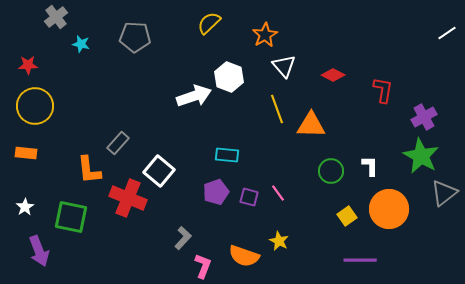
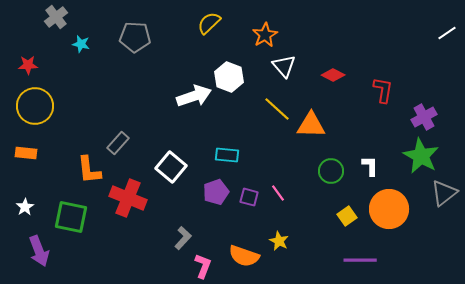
yellow line: rotated 28 degrees counterclockwise
white square: moved 12 px right, 4 px up
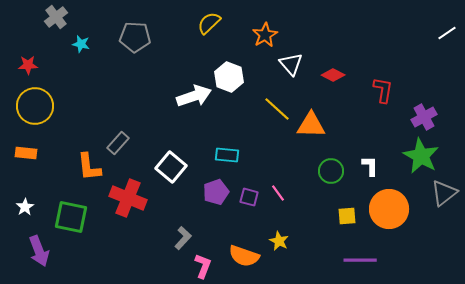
white triangle: moved 7 px right, 2 px up
orange L-shape: moved 3 px up
yellow square: rotated 30 degrees clockwise
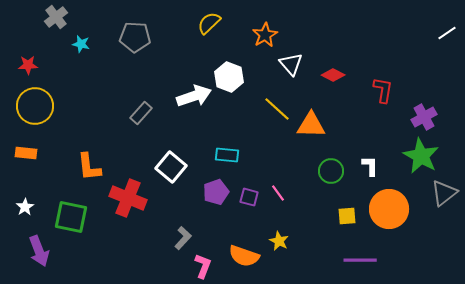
gray rectangle: moved 23 px right, 30 px up
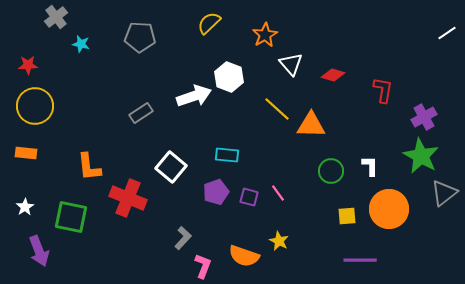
gray pentagon: moved 5 px right
red diamond: rotated 10 degrees counterclockwise
gray rectangle: rotated 15 degrees clockwise
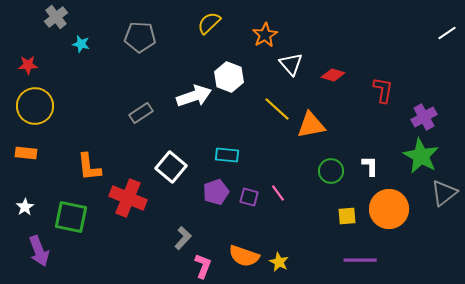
orange triangle: rotated 12 degrees counterclockwise
yellow star: moved 21 px down
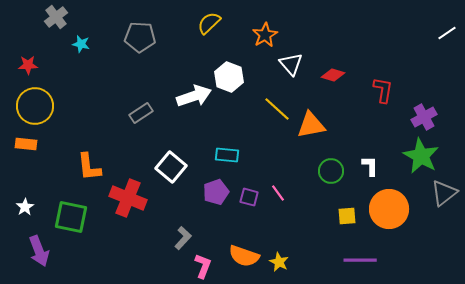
orange rectangle: moved 9 px up
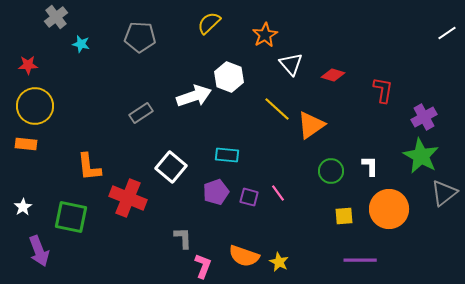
orange triangle: rotated 24 degrees counterclockwise
white star: moved 2 px left
yellow square: moved 3 px left
gray L-shape: rotated 45 degrees counterclockwise
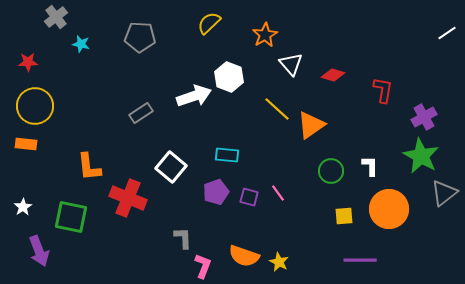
red star: moved 3 px up
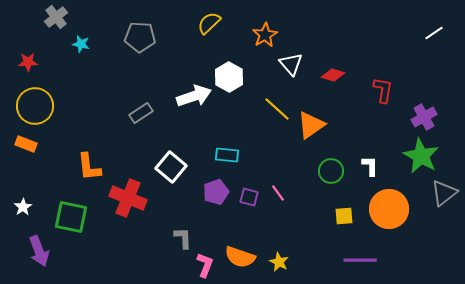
white line: moved 13 px left
white hexagon: rotated 8 degrees clockwise
orange rectangle: rotated 15 degrees clockwise
orange semicircle: moved 4 px left, 1 px down
pink L-shape: moved 2 px right, 1 px up
